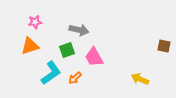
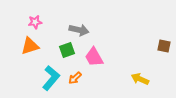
cyan L-shape: moved 5 px down; rotated 15 degrees counterclockwise
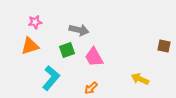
orange arrow: moved 16 px right, 10 px down
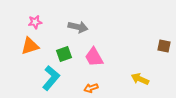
gray arrow: moved 1 px left, 3 px up
green square: moved 3 px left, 4 px down
orange arrow: rotated 24 degrees clockwise
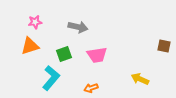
pink trapezoid: moved 3 px right, 2 px up; rotated 70 degrees counterclockwise
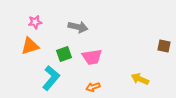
pink trapezoid: moved 5 px left, 2 px down
orange arrow: moved 2 px right, 1 px up
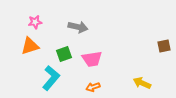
brown square: rotated 24 degrees counterclockwise
pink trapezoid: moved 2 px down
yellow arrow: moved 2 px right, 4 px down
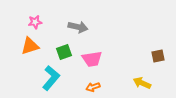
brown square: moved 6 px left, 10 px down
green square: moved 2 px up
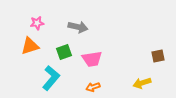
pink star: moved 2 px right, 1 px down
yellow arrow: rotated 42 degrees counterclockwise
